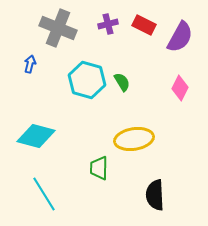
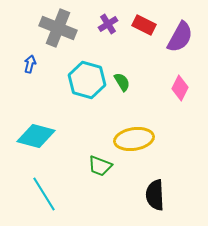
purple cross: rotated 18 degrees counterclockwise
green trapezoid: moved 1 px right, 2 px up; rotated 70 degrees counterclockwise
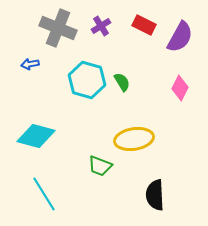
purple cross: moved 7 px left, 2 px down
blue arrow: rotated 114 degrees counterclockwise
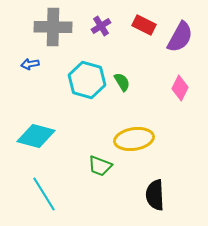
gray cross: moved 5 px left, 1 px up; rotated 21 degrees counterclockwise
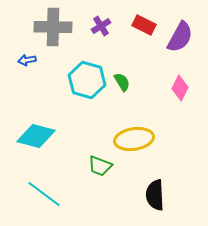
blue arrow: moved 3 px left, 4 px up
cyan line: rotated 21 degrees counterclockwise
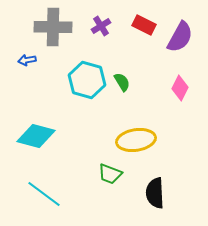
yellow ellipse: moved 2 px right, 1 px down
green trapezoid: moved 10 px right, 8 px down
black semicircle: moved 2 px up
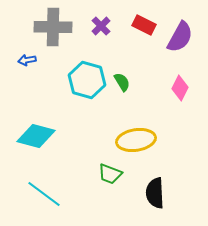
purple cross: rotated 12 degrees counterclockwise
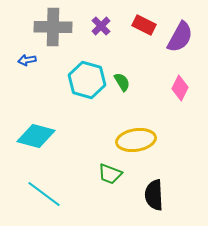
black semicircle: moved 1 px left, 2 px down
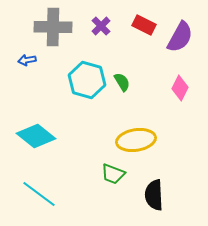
cyan diamond: rotated 24 degrees clockwise
green trapezoid: moved 3 px right
cyan line: moved 5 px left
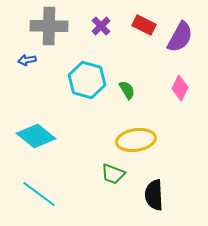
gray cross: moved 4 px left, 1 px up
green semicircle: moved 5 px right, 8 px down
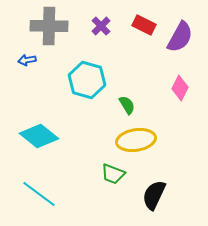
green semicircle: moved 15 px down
cyan diamond: moved 3 px right
black semicircle: rotated 28 degrees clockwise
